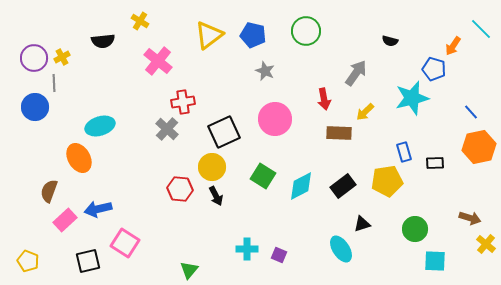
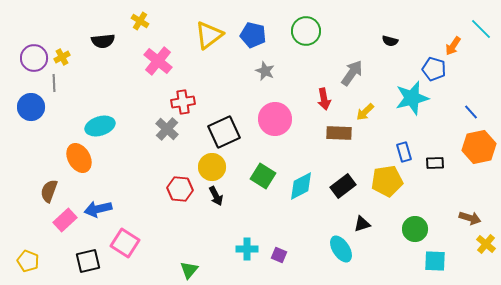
gray arrow at (356, 73): moved 4 px left
blue circle at (35, 107): moved 4 px left
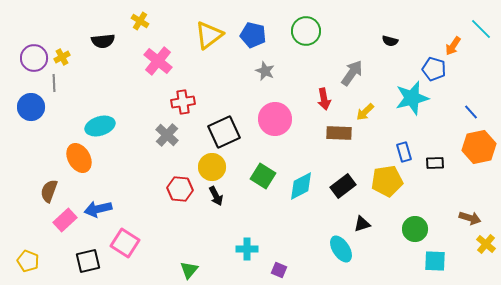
gray cross at (167, 129): moved 6 px down
purple square at (279, 255): moved 15 px down
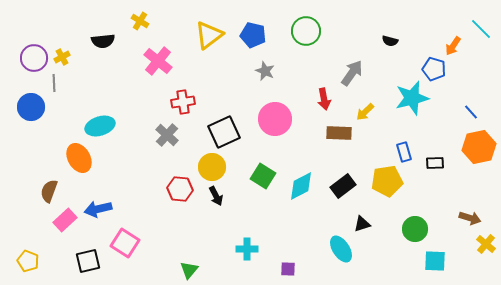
purple square at (279, 270): moved 9 px right, 1 px up; rotated 21 degrees counterclockwise
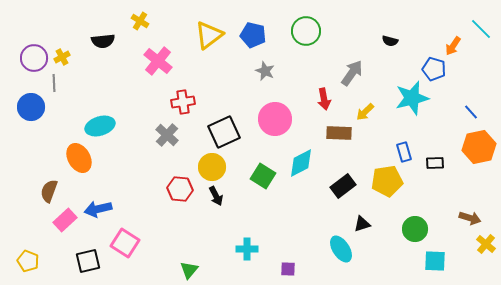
cyan diamond at (301, 186): moved 23 px up
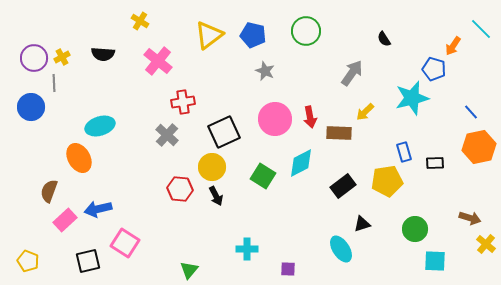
black semicircle at (103, 41): moved 13 px down; rotated 10 degrees clockwise
black semicircle at (390, 41): moved 6 px left, 2 px up; rotated 42 degrees clockwise
red arrow at (324, 99): moved 14 px left, 18 px down
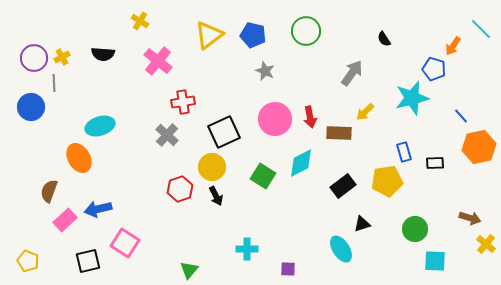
blue line at (471, 112): moved 10 px left, 4 px down
red hexagon at (180, 189): rotated 25 degrees counterclockwise
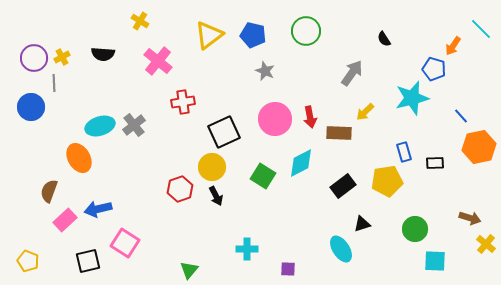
gray cross at (167, 135): moved 33 px left, 10 px up; rotated 10 degrees clockwise
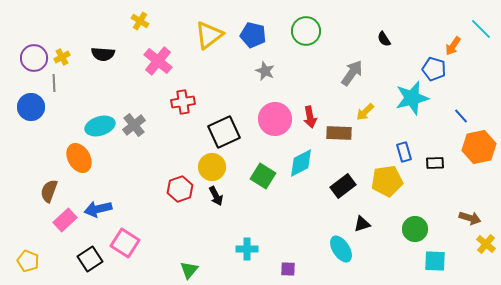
black square at (88, 261): moved 2 px right, 2 px up; rotated 20 degrees counterclockwise
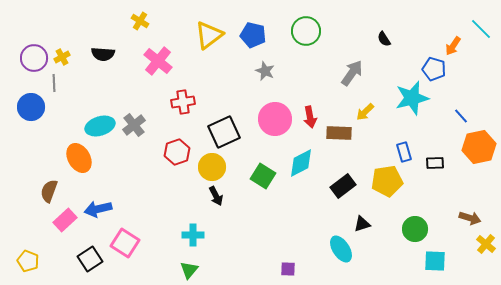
red hexagon at (180, 189): moved 3 px left, 37 px up
cyan cross at (247, 249): moved 54 px left, 14 px up
